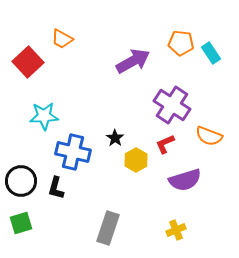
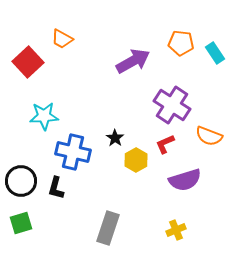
cyan rectangle: moved 4 px right
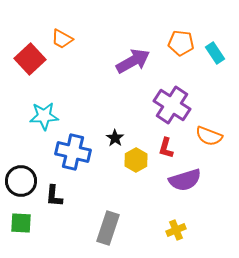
red square: moved 2 px right, 3 px up
red L-shape: moved 1 px right, 4 px down; rotated 50 degrees counterclockwise
black L-shape: moved 2 px left, 8 px down; rotated 10 degrees counterclockwise
green square: rotated 20 degrees clockwise
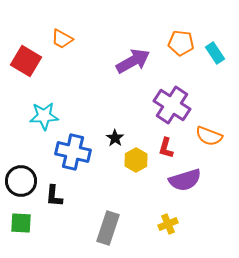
red square: moved 4 px left, 2 px down; rotated 16 degrees counterclockwise
yellow cross: moved 8 px left, 6 px up
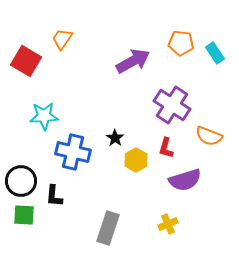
orange trapezoid: rotated 95 degrees clockwise
green square: moved 3 px right, 8 px up
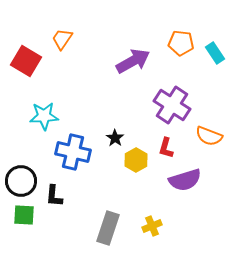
yellow cross: moved 16 px left, 2 px down
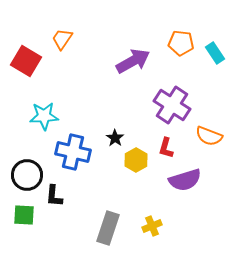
black circle: moved 6 px right, 6 px up
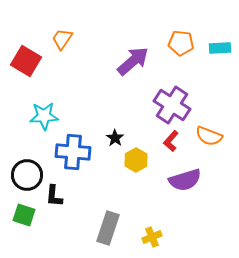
cyan rectangle: moved 5 px right, 5 px up; rotated 60 degrees counterclockwise
purple arrow: rotated 12 degrees counterclockwise
red L-shape: moved 5 px right, 7 px up; rotated 25 degrees clockwise
blue cross: rotated 8 degrees counterclockwise
green square: rotated 15 degrees clockwise
yellow cross: moved 11 px down
